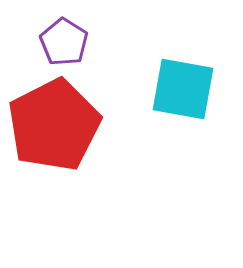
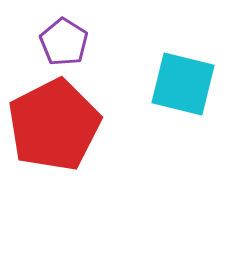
cyan square: moved 5 px up; rotated 4 degrees clockwise
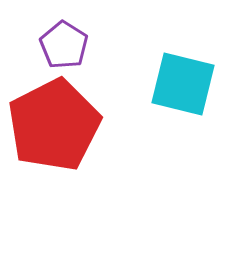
purple pentagon: moved 3 px down
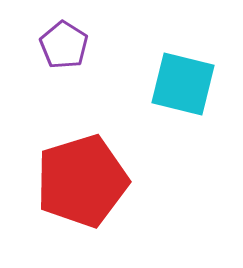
red pentagon: moved 28 px right, 56 px down; rotated 10 degrees clockwise
